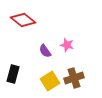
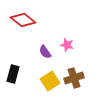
purple semicircle: moved 1 px down
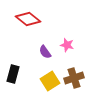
red diamond: moved 5 px right, 1 px up
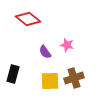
yellow square: rotated 30 degrees clockwise
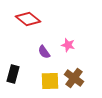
pink star: moved 1 px right
purple semicircle: moved 1 px left
brown cross: rotated 36 degrees counterclockwise
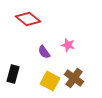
yellow square: rotated 30 degrees clockwise
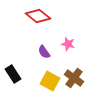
red diamond: moved 10 px right, 3 px up
pink star: moved 1 px up
black rectangle: rotated 48 degrees counterclockwise
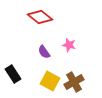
red diamond: moved 2 px right, 1 px down
pink star: moved 1 px right, 1 px down
brown cross: moved 4 px down; rotated 24 degrees clockwise
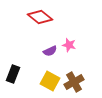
purple semicircle: moved 6 px right, 1 px up; rotated 80 degrees counterclockwise
black rectangle: rotated 54 degrees clockwise
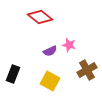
brown cross: moved 13 px right, 12 px up
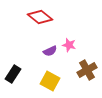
black rectangle: rotated 12 degrees clockwise
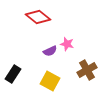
red diamond: moved 2 px left
pink star: moved 2 px left, 1 px up
